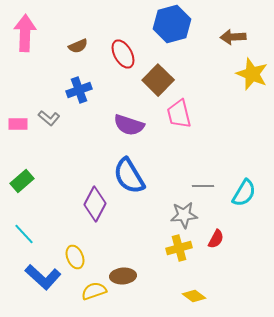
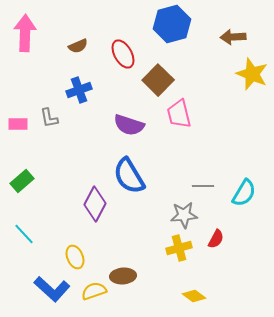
gray L-shape: rotated 40 degrees clockwise
blue L-shape: moved 9 px right, 12 px down
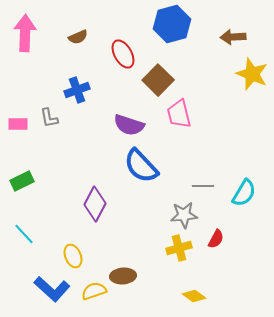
brown semicircle: moved 9 px up
blue cross: moved 2 px left
blue semicircle: moved 12 px right, 10 px up; rotated 12 degrees counterclockwise
green rectangle: rotated 15 degrees clockwise
yellow ellipse: moved 2 px left, 1 px up
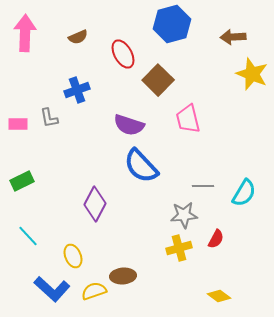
pink trapezoid: moved 9 px right, 5 px down
cyan line: moved 4 px right, 2 px down
yellow diamond: moved 25 px right
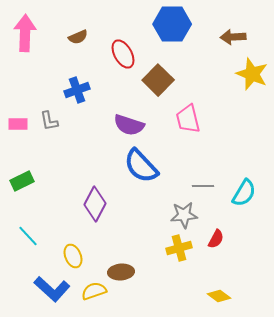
blue hexagon: rotated 15 degrees clockwise
gray L-shape: moved 3 px down
brown ellipse: moved 2 px left, 4 px up
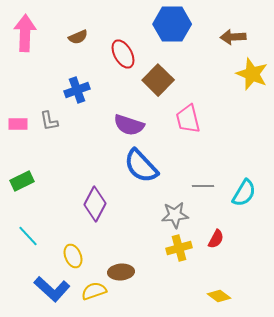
gray star: moved 9 px left
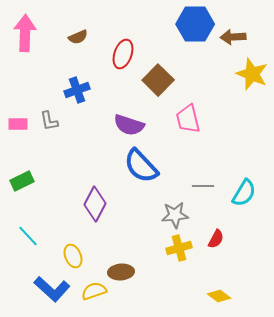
blue hexagon: moved 23 px right
red ellipse: rotated 48 degrees clockwise
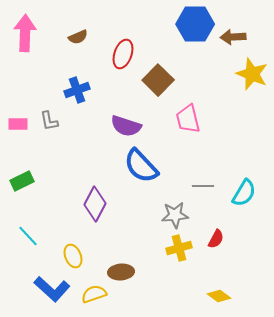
purple semicircle: moved 3 px left, 1 px down
yellow semicircle: moved 3 px down
